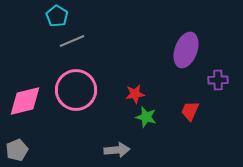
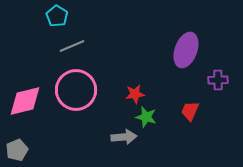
gray line: moved 5 px down
gray arrow: moved 7 px right, 13 px up
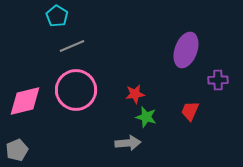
gray arrow: moved 4 px right, 6 px down
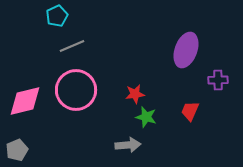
cyan pentagon: rotated 15 degrees clockwise
gray arrow: moved 2 px down
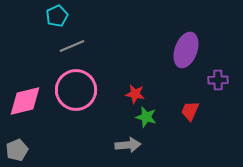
red star: rotated 18 degrees clockwise
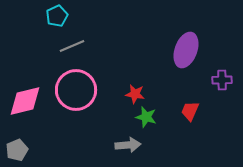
purple cross: moved 4 px right
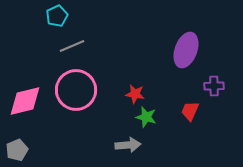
purple cross: moved 8 px left, 6 px down
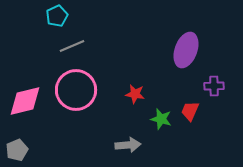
green star: moved 15 px right, 2 px down
